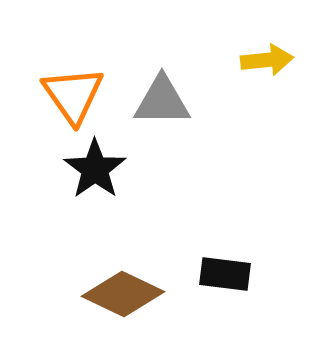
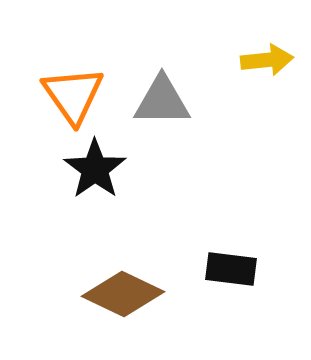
black rectangle: moved 6 px right, 5 px up
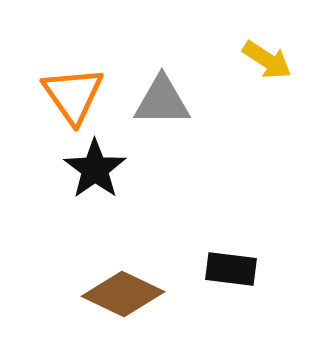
yellow arrow: rotated 39 degrees clockwise
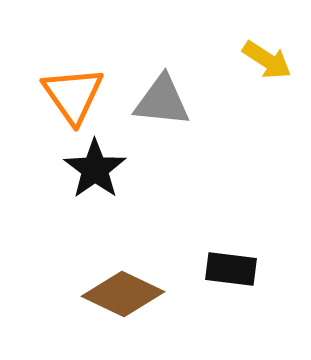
gray triangle: rotated 6 degrees clockwise
